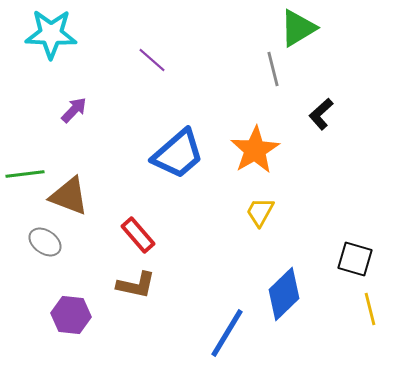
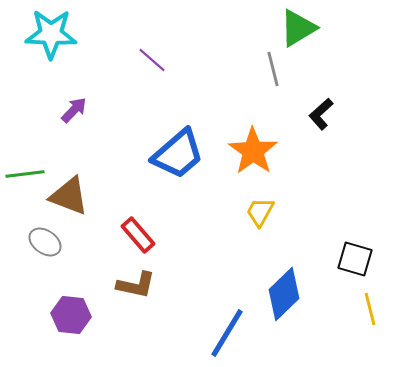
orange star: moved 2 px left, 1 px down; rotated 6 degrees counterclockwise
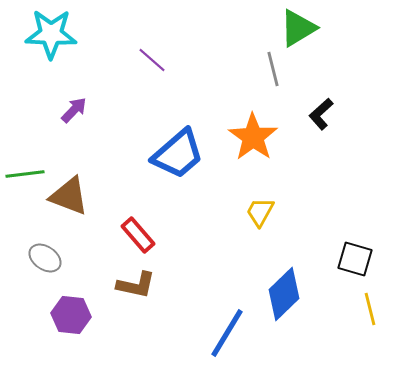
orange star: moved 14 px up
gray ellipse: moved 16 px down
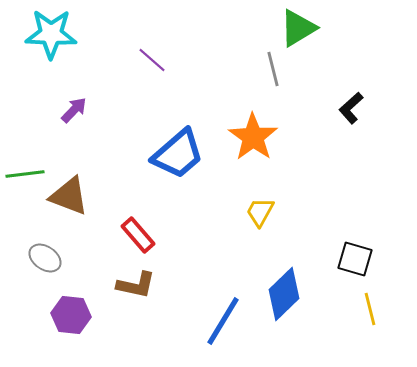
black L-shape: moved 30 px right, 6 px up
blue line: moved 4 px left, 12 px up
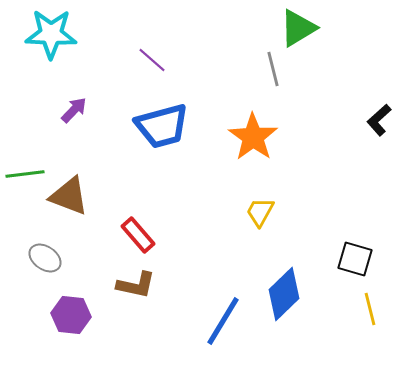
black L-shape: moved 28 px right, 12 px down
blue trapezoid: moved 16 px left, 28 px up; rotated 26 degrees clockwise
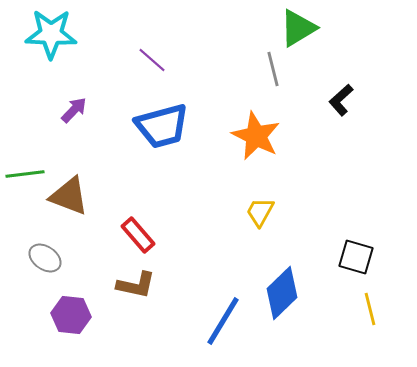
black L-shape: moved 38 px left, 20 px up
orange star: moved 3 px right, 1 px up; rotated 9 degrees counterclockwise
black square: moved 1 px right, 2 px up
blue diamond: moved 2 px left, 1 px up
